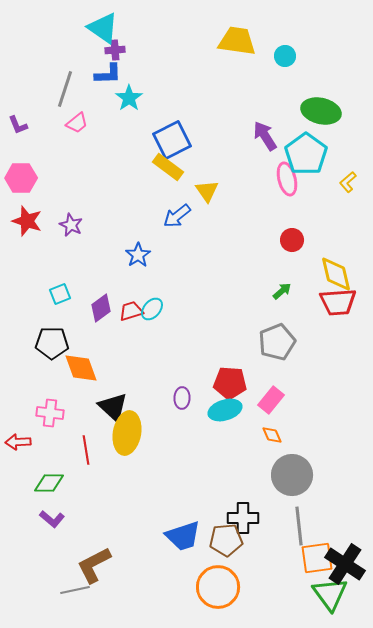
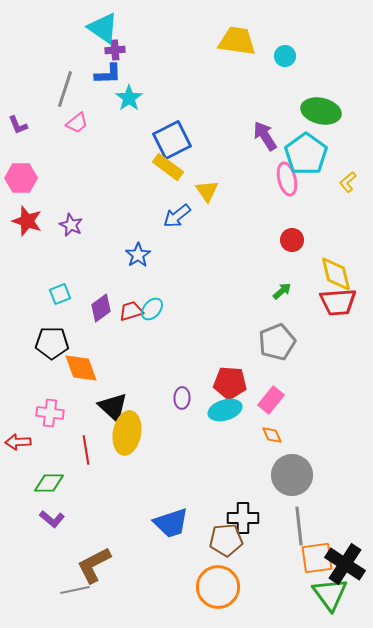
blue trapezoid at (183, 536): moved 12 px left, 13 px up
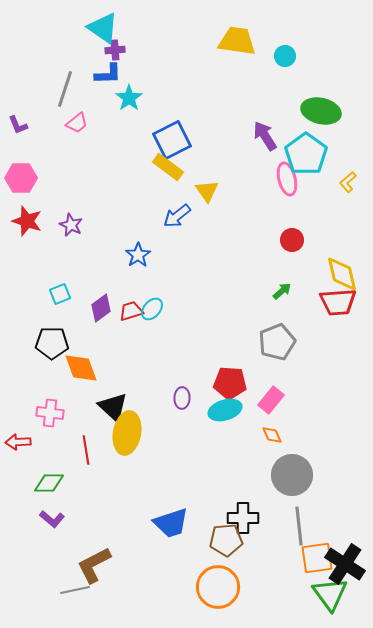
yellow diamond at (336, 274): moved 6 px right
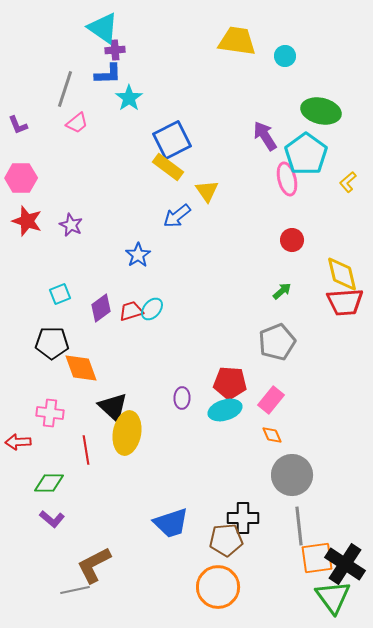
red trapezoid at (338, 302): moved 7 px right
green triangle at (330, 594): moved 3 px right, 3 px down
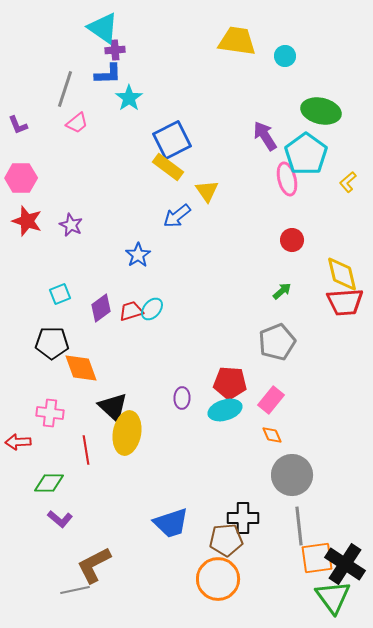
purple L-shape at (52, 519): moved 8 px right
orange circle at (218, 587): moved 8 px up
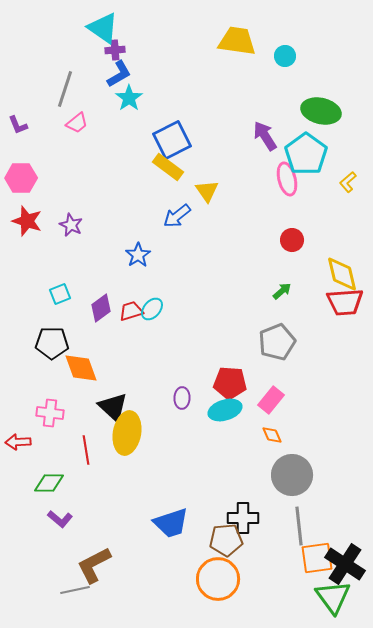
blue L-shape at (108, 74): moved 11 px right; rotated 28 degrees counterclockwise
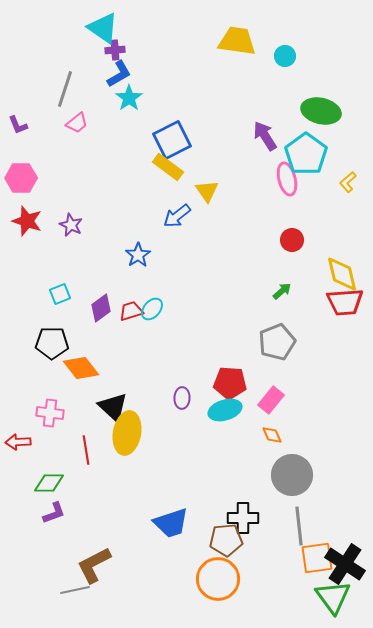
orange diamond at (81, 368): rotated 18 degrees counterclockwise
purple L-shape at (60, 519): moved 6 px left, 6 px up; rotated 60 degrees counterclockwise
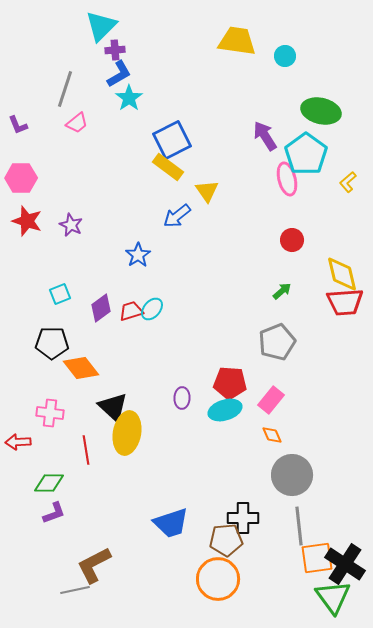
cyan triangle at (103, 28): moved 2 px left, 2 px up; rotated 40 degrees clockwise
